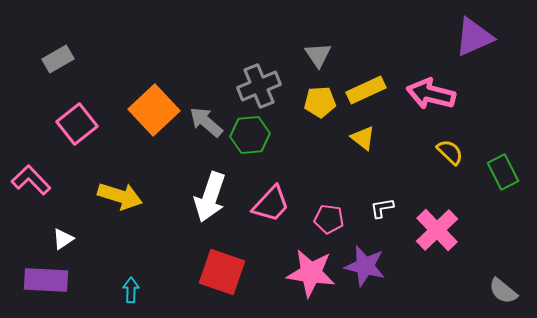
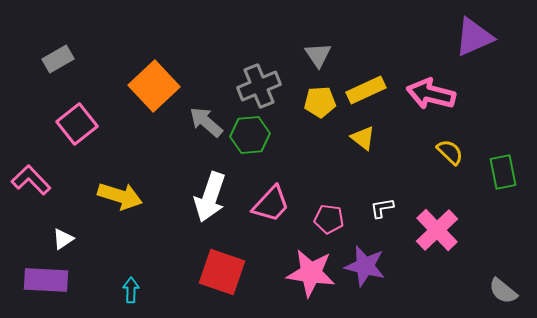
orange square: moved 24 px up
green rectangle: rotated 16 degrees clockwise
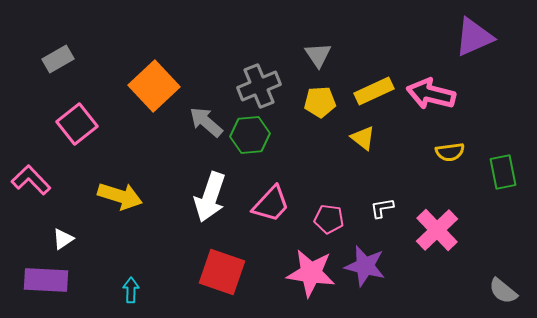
yellow rectangle: moved 8 px right, 1 px down
yellow semicircle: rotated 128 degrees clockwise
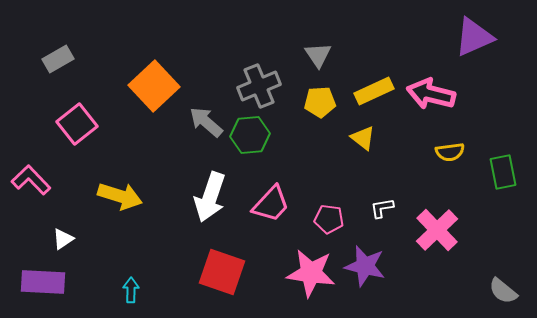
purple rectangle: moved 3 px left, 2 px down
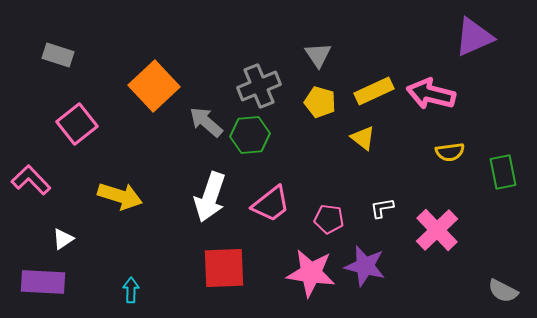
gray rectangle: moved 4 px up; rotated 48 degrees clockwise
yellow pentagon: rotated 20 degrees clockwise
pink trapezoid: rotated 9 degrees clockwise
red square: moved 2 px right, 4 px up; rotated 21 degrees counterclockwise
gray semicircle: rotated 12 degrees counterclockwise
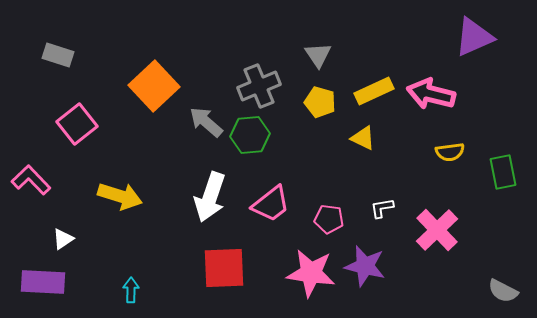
yellow triangle: rotated 12 degrees counterclockwise
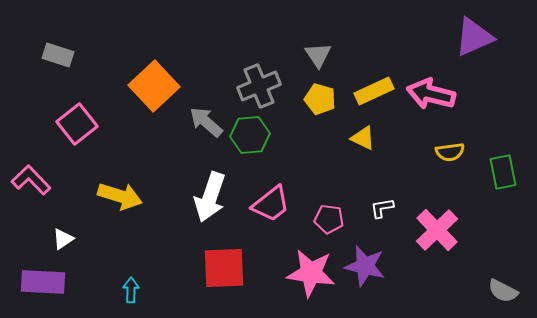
yellow pentagon: moved 3 px up
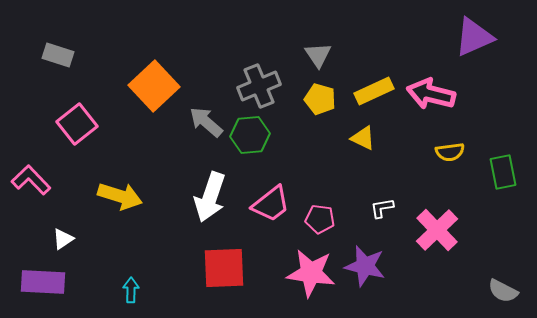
pink pentagon: moved 9 px left
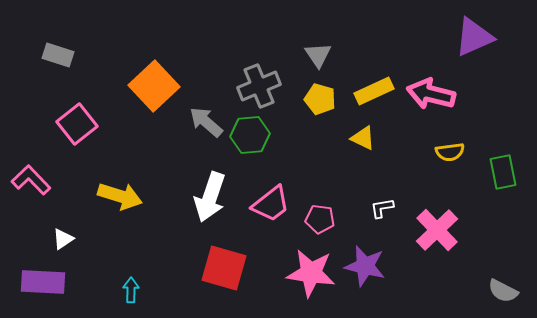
red square: rotated 18 degrees clockwise
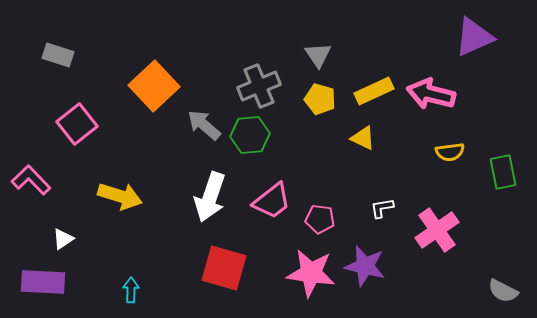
gray arrow: moved 2 px left, 3 px down
pink trapezoid: moved 1 px right, 3 px up
pink cross: rotated 9 degrees clockwise
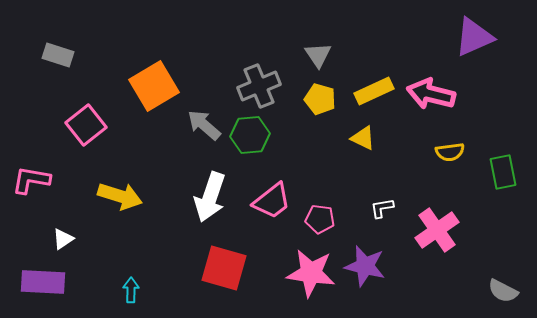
orange square: rotated 12 degrees clockwise
pink square: moved 9 px right, 1 px down
pink L-shape: rotated 36 degrees counterclockwise
